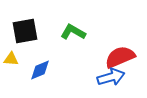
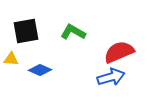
black square: moved 1 px right
red semicircle: moved 1 px left, 5 px up
blue diamond: rotated 45 degrees clockwise
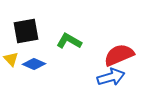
green L-shape: moved 4 px left, 9 px down
red semicircle: moved 3 px down
yellow triangle: rotated 42 degrees clockwise
blue diamond: moved 6 px left, 6 px up
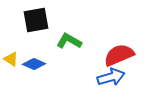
black square: moved 10 px right, 11 px up
yellow triangle: rotated 14 degrees counterclockwise
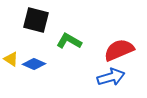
black square: rotated 24 degrees clockwise
red semicircle: moved 5 px up
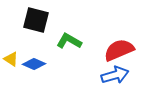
blue arrow: moved 4 px right, 2 px up
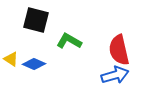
red semicircle: rotated 80 degrees counterclockwise
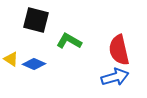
blue arrow: moved 2 px down
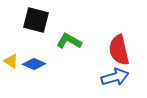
yellow triangle: moved 2 px down
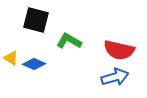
red semicircle: rotated 64 degrees counterclockwise
yellow triangle: moved 3 px up
